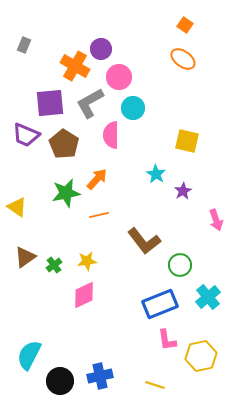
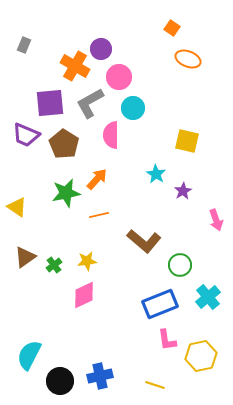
orange square: moved 13 px left, 3 px down
orange ellipse: moved 5 px right; rotated 15 degrees counterclockwise
brown L-shape: rotated 12 degrees counterclockwise
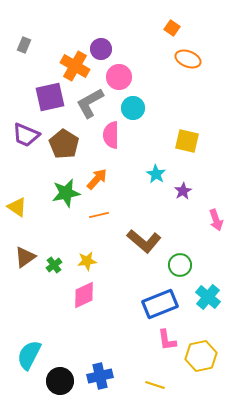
purple square: moved 6 px up; rotated 8 degrees counterclockwise
cyan cross: rotated 10 degrees counterclockwise
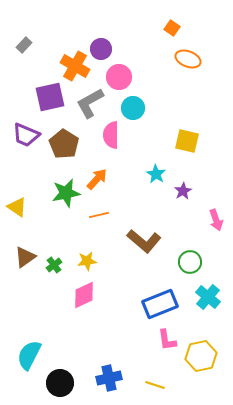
gray rectangle: rotated 21 degrees clockwise
green circle: moved 10 px right, 3 px up
blue cross: moved 9 px right, 2 px down
black circle: moved 2 px down
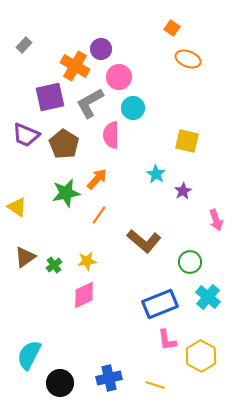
orange line: rotated 42 degrees counterclockwise
yellow hexagon: rotated 20 degrees counterclockwise
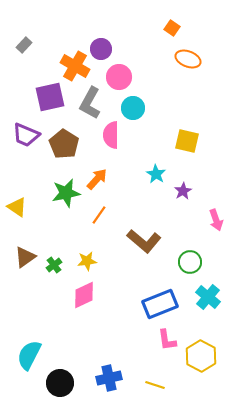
gray L-shape: rotated 32 degrees counterclockwise
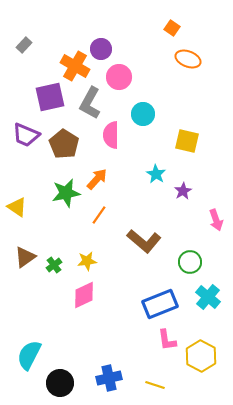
cyan circle: moved 10 px right, 6 px down
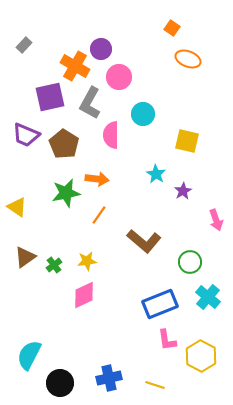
orange arrow: rotated 55 degrees clockwise
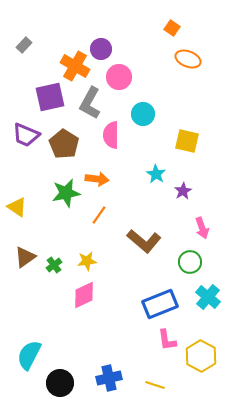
pink arrow: moved 14 px left, 8 px down
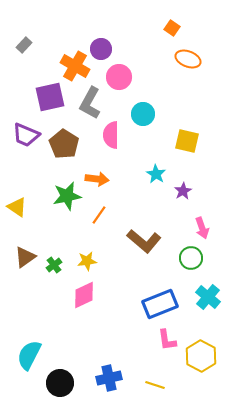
green star: moved 1 px right, 3 px down
green circle: moved 1 px right, 4 px up
